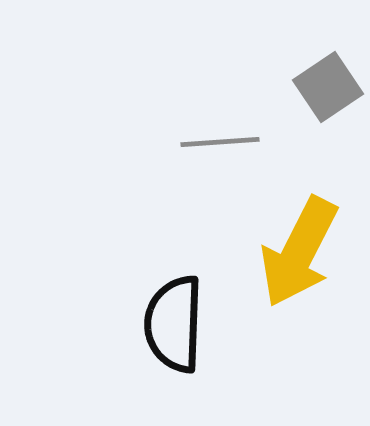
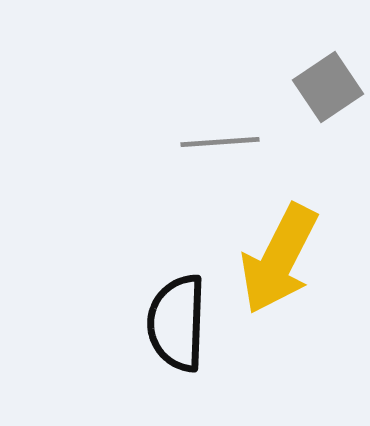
yellow arrow: moved 20 px left, 7 px down
black semicircle: moved 3 px right, 1 px up
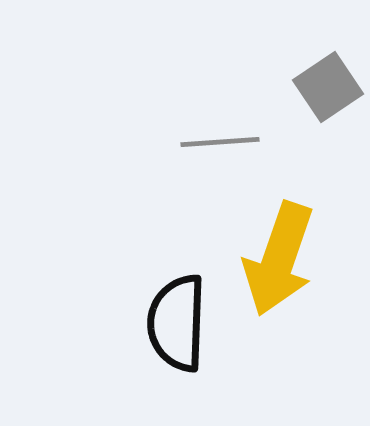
yellow arrow: rotated 8 degrees counterclockwise
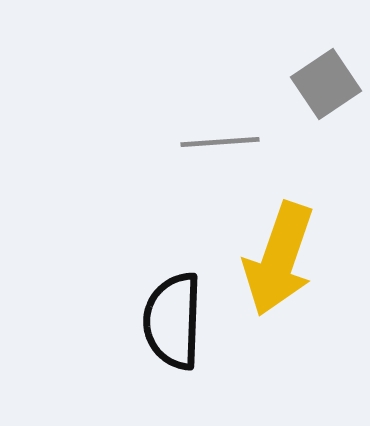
gray square: moved 2 px left, 3 px up
black semicircle: moved 4 px left, 2 px up
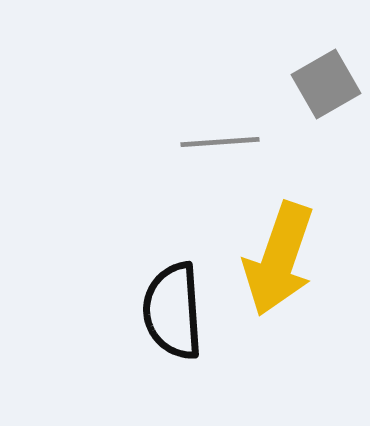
gray square: rotated 4 degrees clockwise
black semicircle: moved 10 px up; rotated 6 degrees counterclockwise
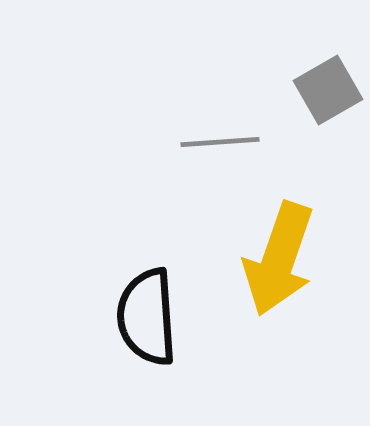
gray square: moved 2 px right, 6 px down
black semicircle: moved 26 px left, 6 px down
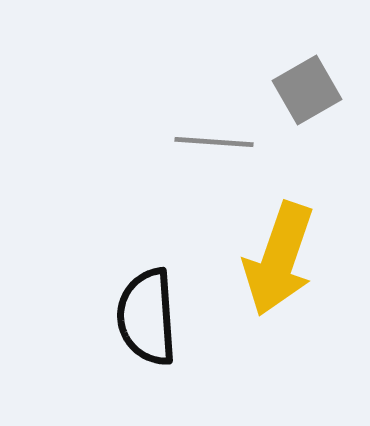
gray square: moved 21 px left
gray line: moved 6 px left; rotated 8 degrees clockwise
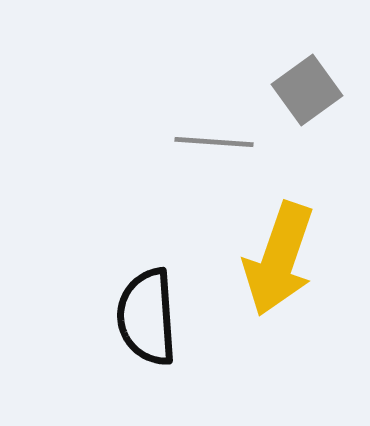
gray square: rotated 6 degrees counterclockwise
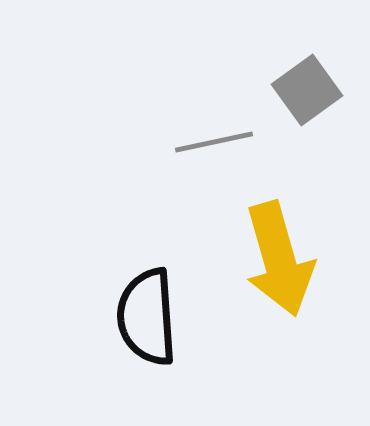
gray line: rotated 16 degrees counterclockwise
yellow arrow: rotated 35 degrees counterclockwise
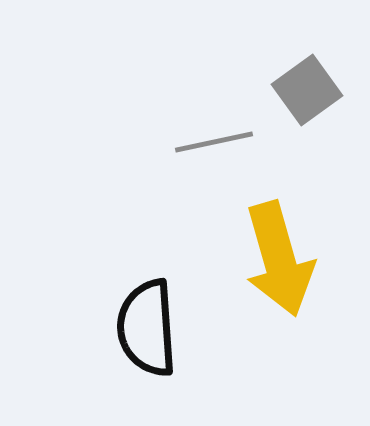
black semicircle: moved 11 px down
